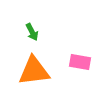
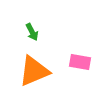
orange triangle: rotated 16 degrees counterclockwise
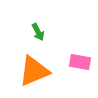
green arrow: moved 6 px right
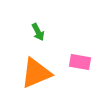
orange triangle: moved 2 px right, 2 px down
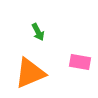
orange triangle: moved 6 px left
